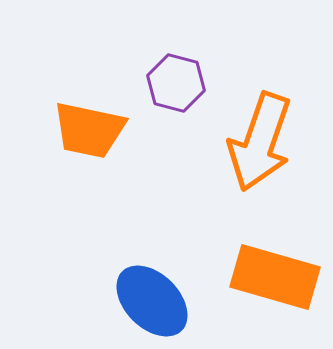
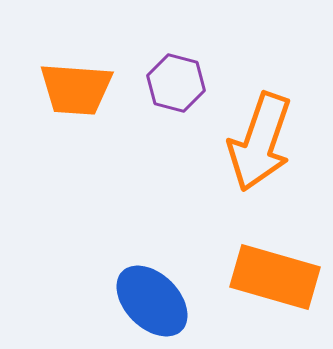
orange trapezoid: moved 13 px left, 41 px up; rotated 8 degrees counterclockwise
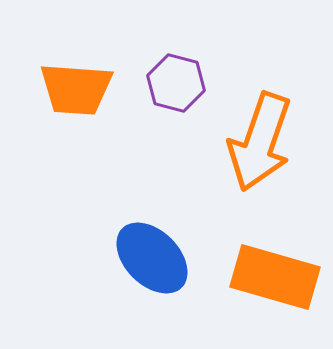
blue ellipse: moved 43 px up
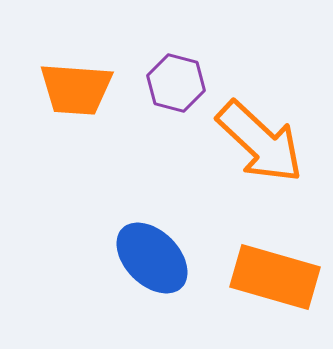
orange arrow: rotated 66 degrees counterclockwise
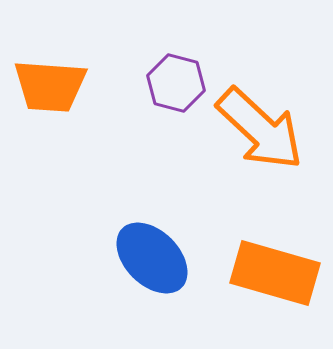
orange trapezoid: moved 26 px left, 3 px up
orange arrow: moved 13 px up
orange rectangle: moved 4 px up
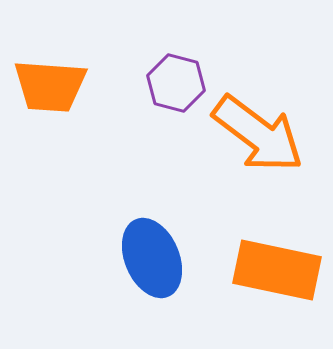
orange arrow: moved 2 px left, 5 px down; rotated 6 degrees counterclockwise
blue ellipse: rotated 22 degrees clockwise
orange rectangle: moved 2 px right, 3 px up; rotated 4 degrees counterclockwise
